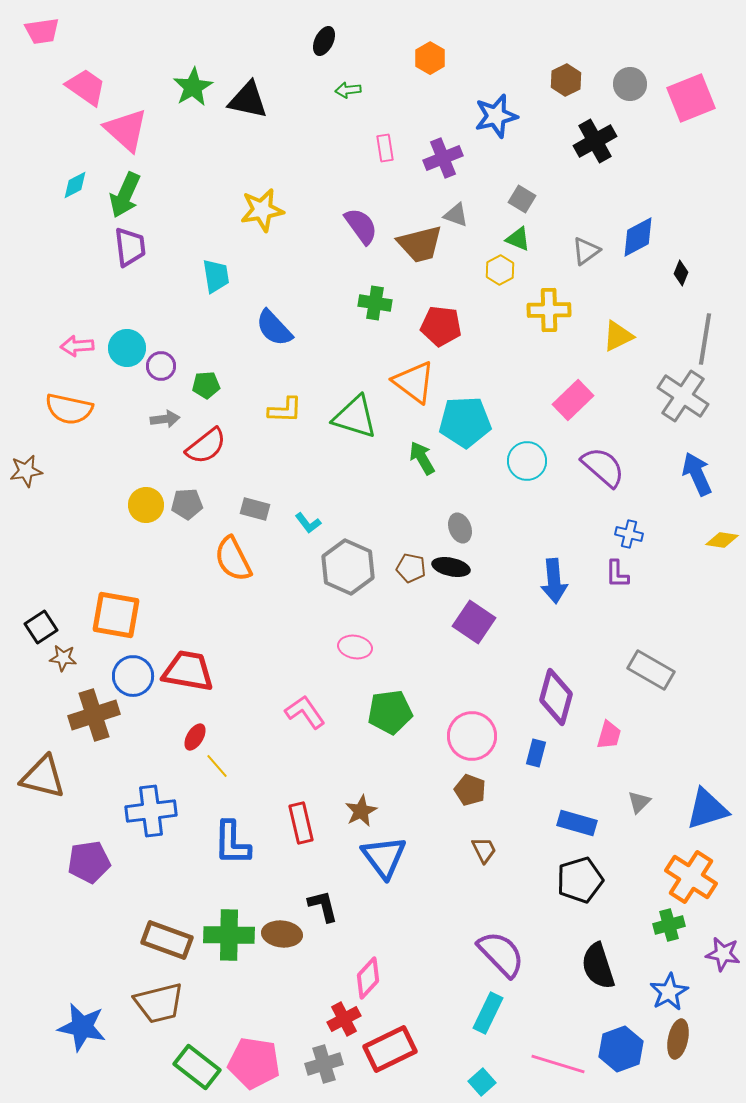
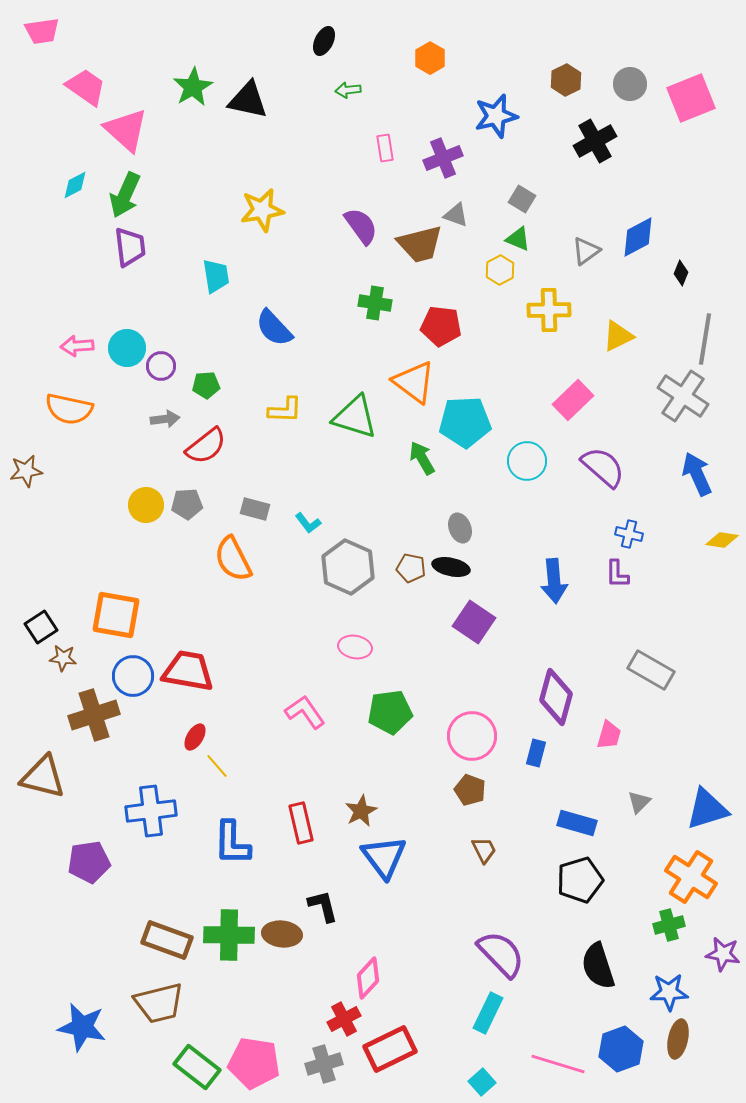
blue star at (669, 992): rotated 27 degrees clockwise
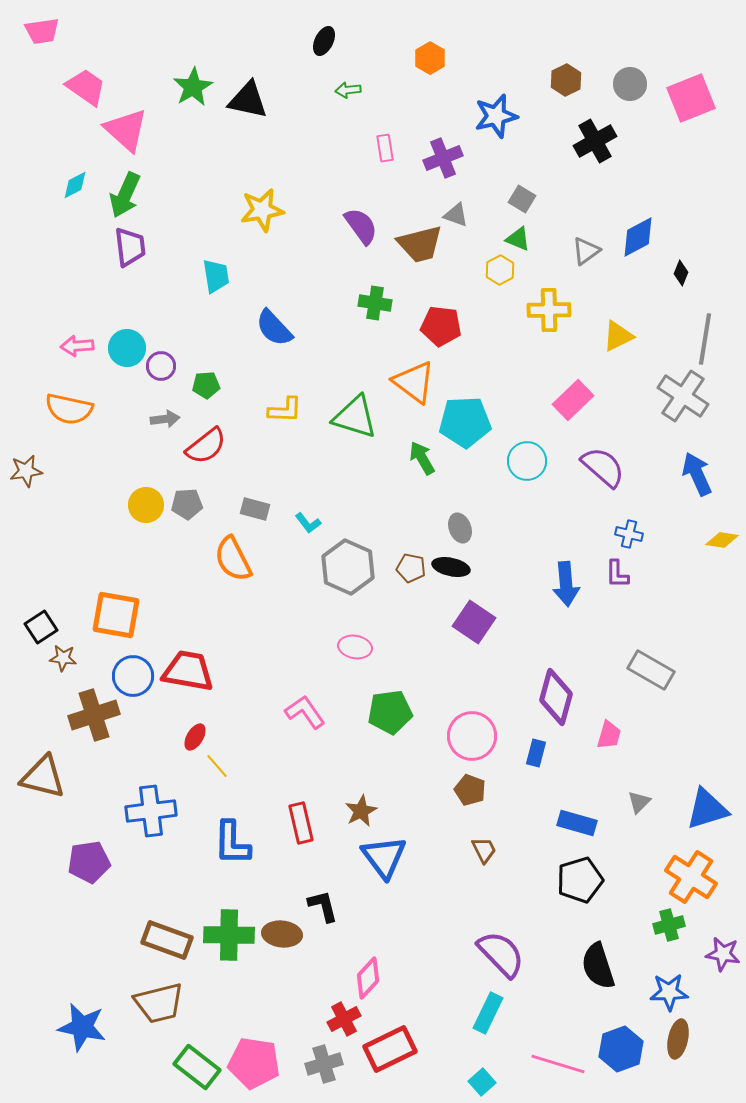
blue arrow at (554, 581): moved 12 px right, 3 px down
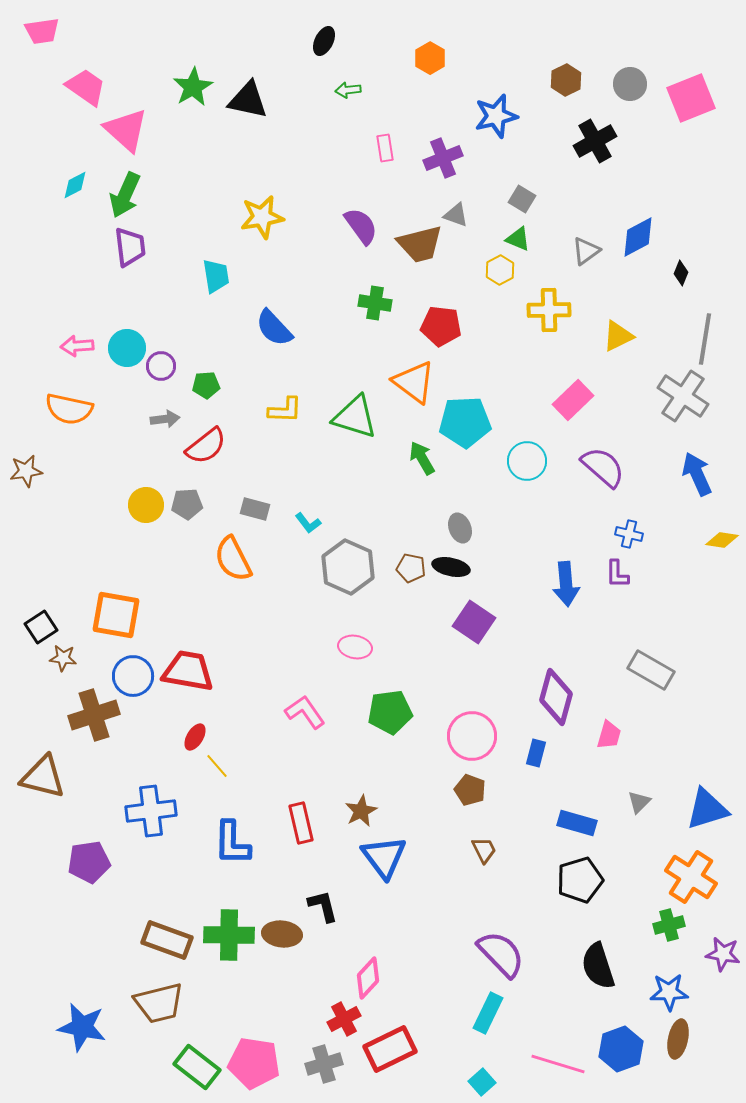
yellow star at (262, 210): moved 7 px down
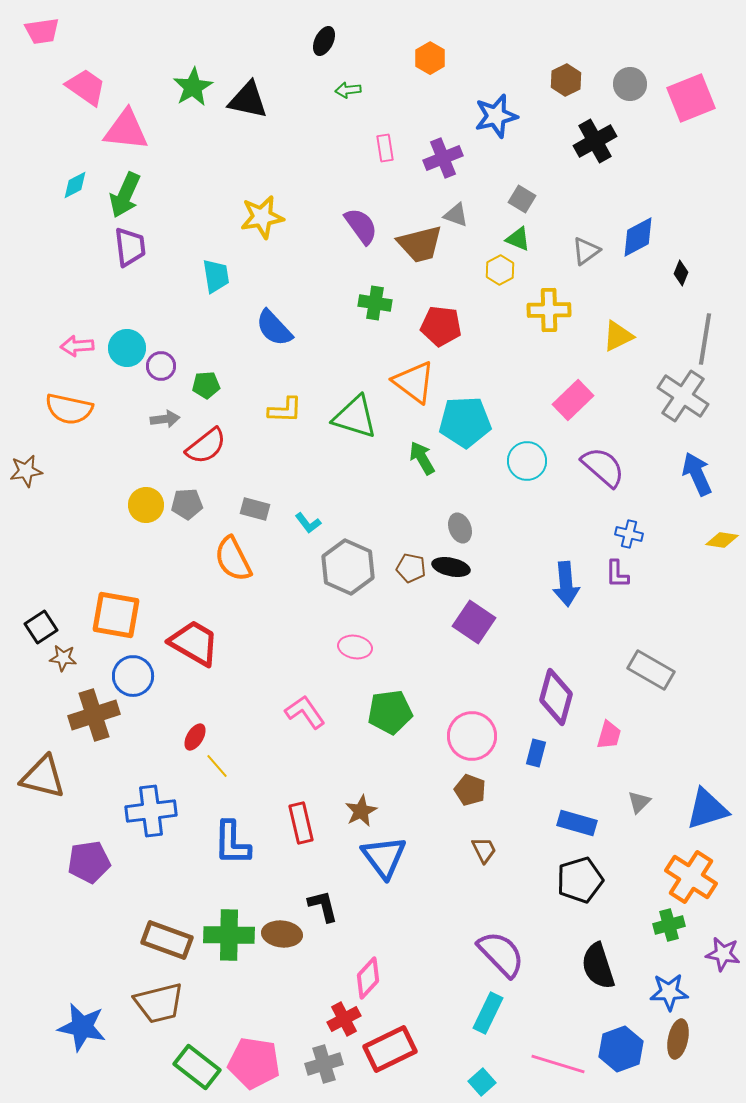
pink triangle at (126, 130): rotated 36 degrees counterclockwise
red trapezoid at (188, 671): moved 6 px right, 28 px up; rotated 20 degrees clockwise
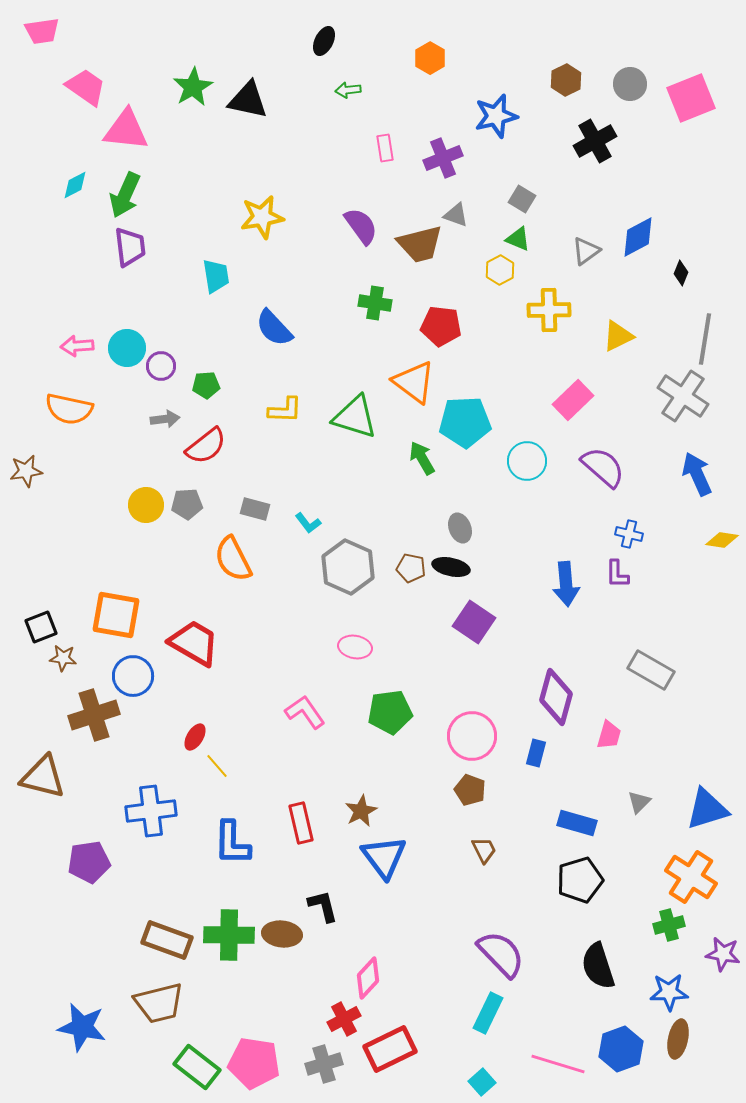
black square at (41, 627): rotated 12 degrees clockwise
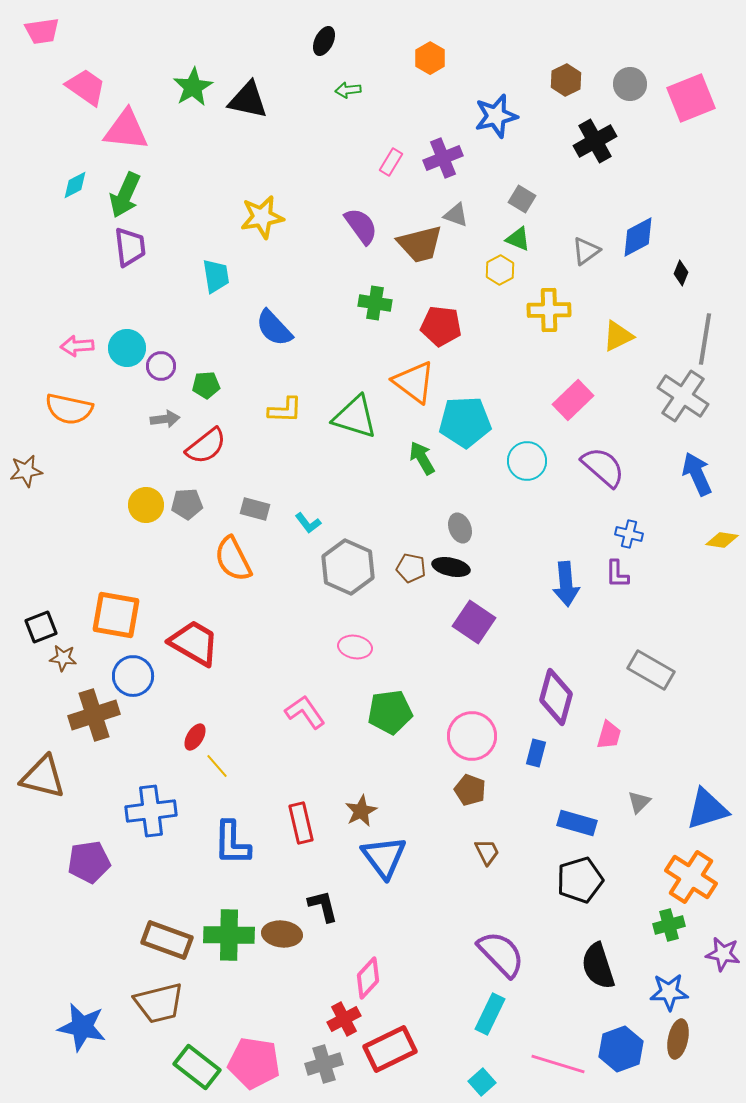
pink rectangle at (385, 148): moved 6 px right, 14 px down; rotated 40 degrees clockwise
brown trapezoid at (484, 850): moved 3 px right, 2 px down
cyan rectangle at (488, 1013): moved 2 px right, 1 px down
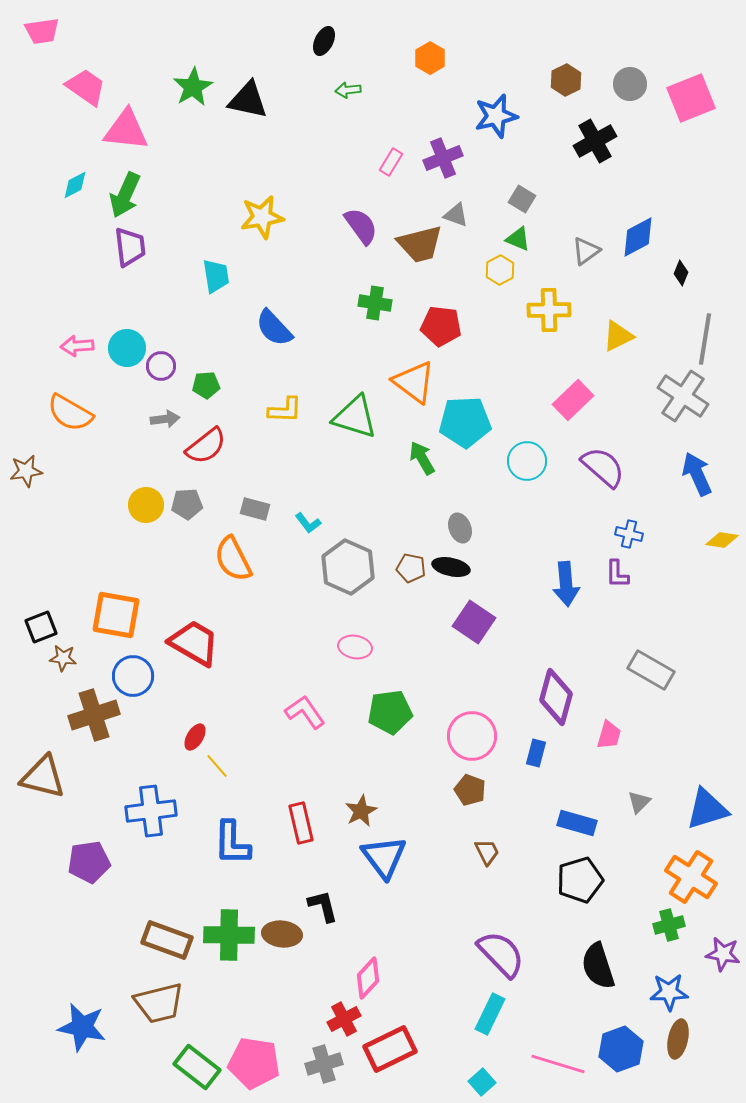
orange semicircle at (69, 409): moved 1 px right, 4 px down; rotated 18 degrees clockwise
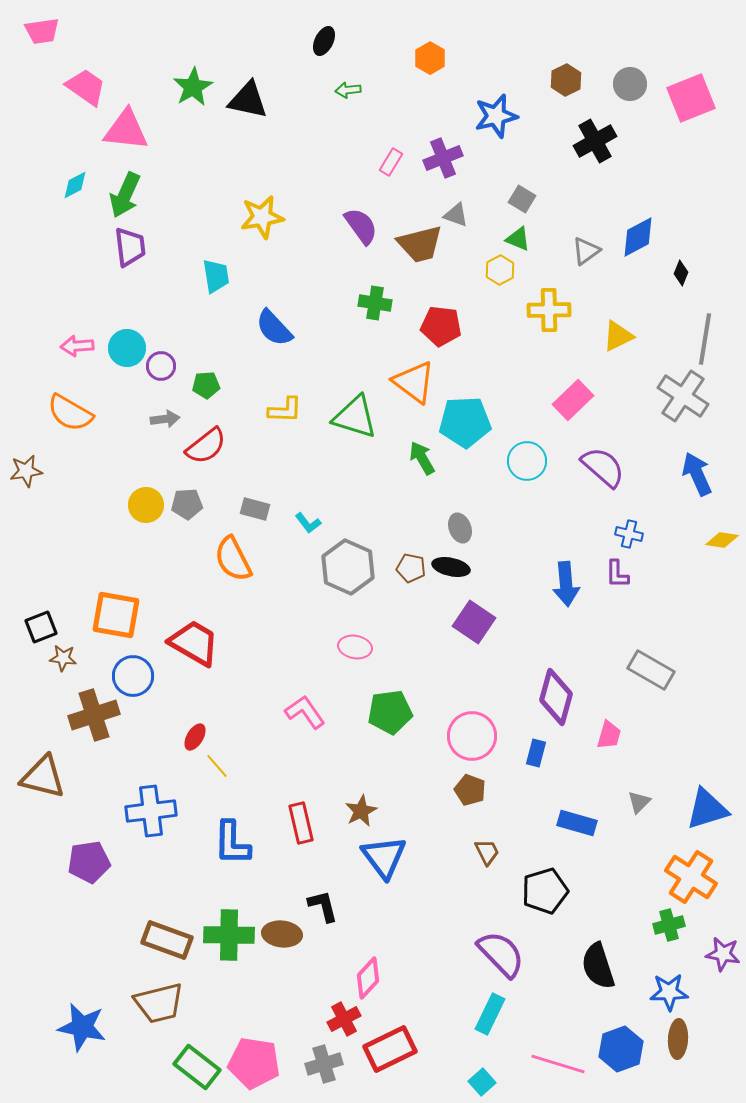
black pentagon at (580, 880): moved 35 px left, 11 px down
brown ellipse at (678, 1039): rotated 9 degrees counterclockwise
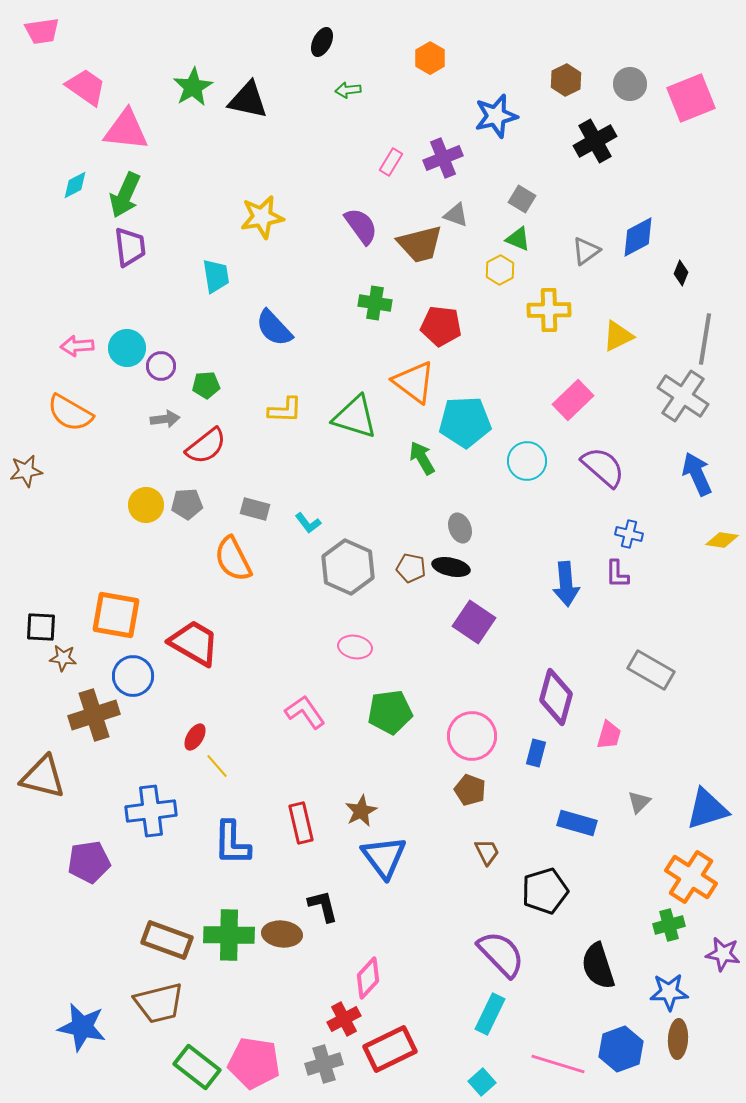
black ellipse at (324, 41): moved 2 px left, 1 px down
black square at (41, 627): rotated 24 degrees clockwise
